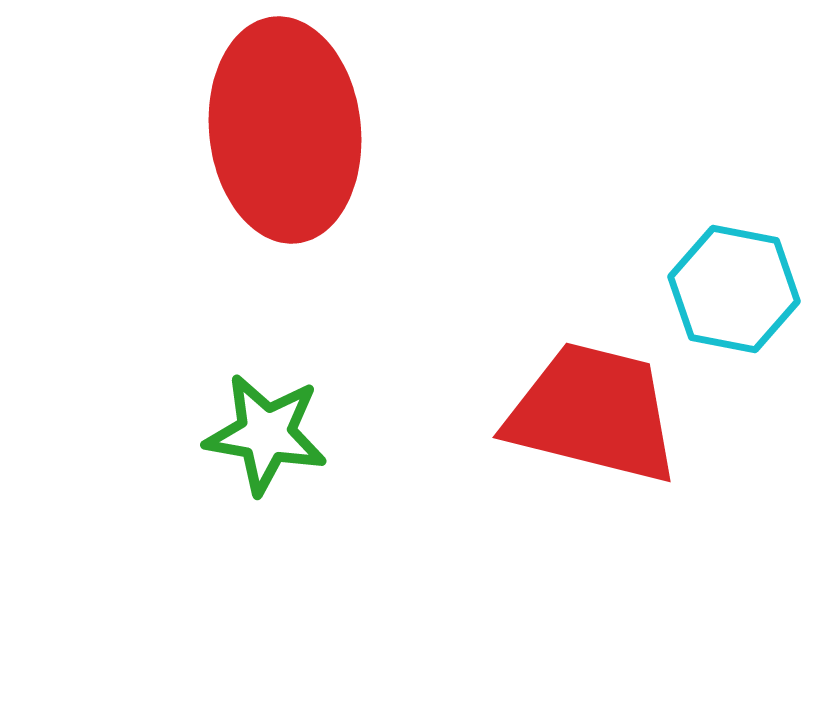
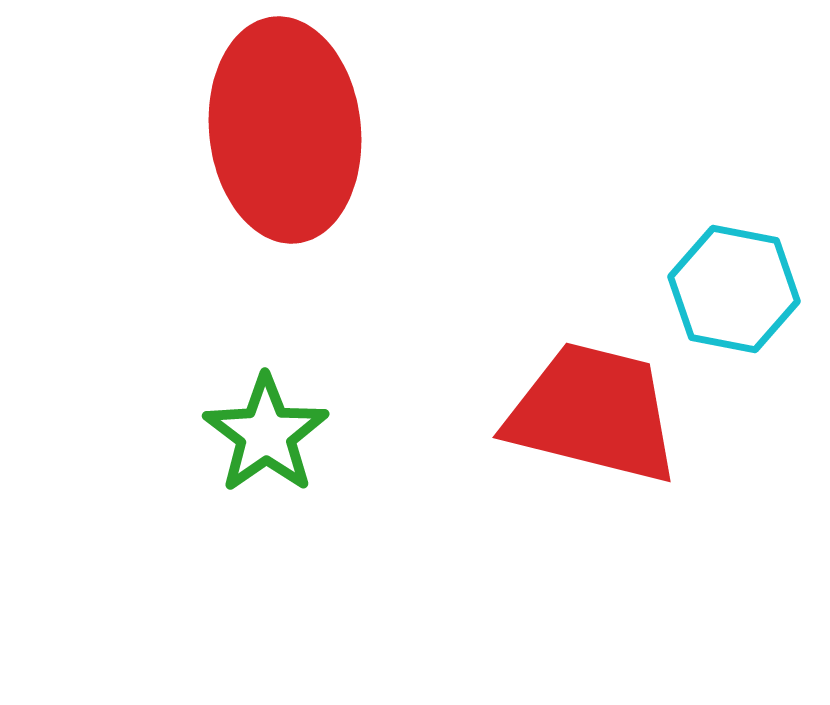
green star: rotated 27 degrees clockwise
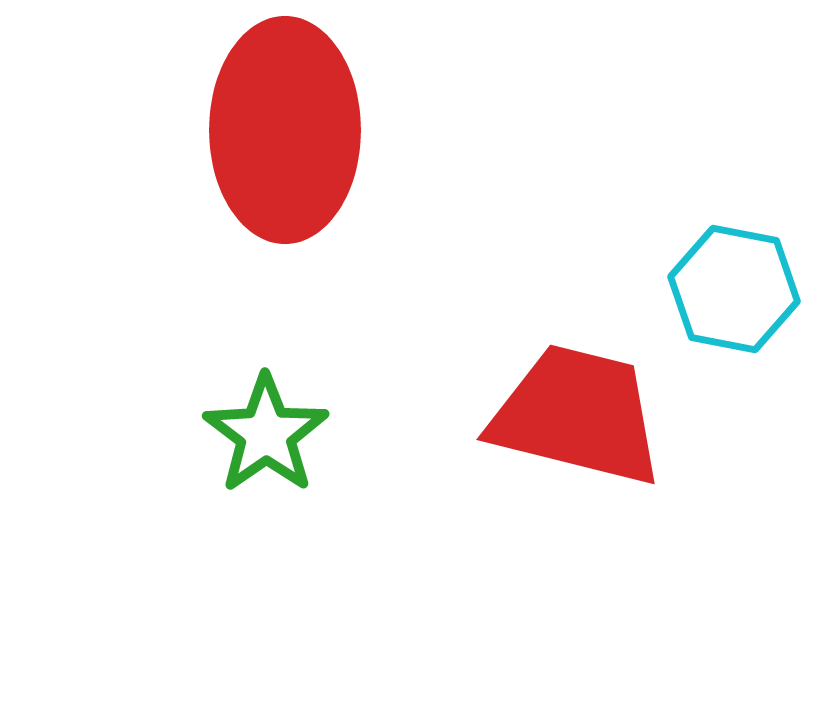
red ellipse: rotated 6 degrees clockwise
red trapezoid: moved 16 px left, 2 px down
